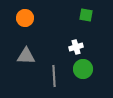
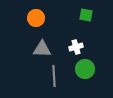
orange circle: moved 11 px right
gray triangle: moved 16 px right, 7 px up
green circle: moved 2 px right
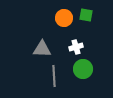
orange circle: moved 28 px right
green circle: moved 2 px left
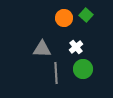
green square: rotated 32 degrees clockwise
white cross: rotated 24 degrees counterclockwise
gray line: moved 2 px right, 3 px up
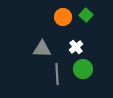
orange circle: moved 1 px left, 1 px up
gray line: moved 1 px right, 1 px down
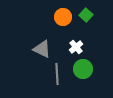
gray triangle: rotated 24 degrees clockwise
